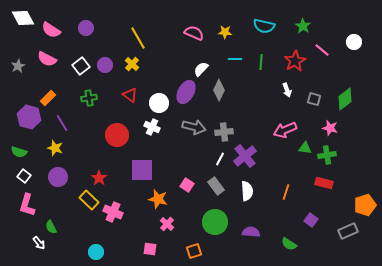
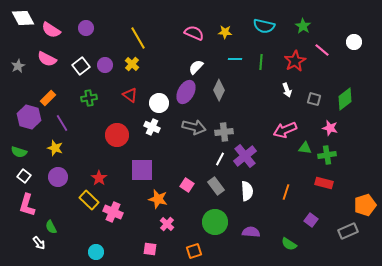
white semicircle at (201, 69): moved 5 px left, 2 px up
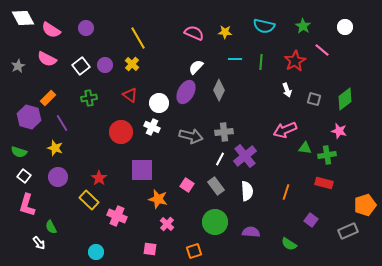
white circle at (354, 42): moved 9 px left, 15 px up
gray arrow at (194, 127): moved 3 px left, 9 px down
pink star at (330, 128): moved 9 px right, 3 px down
red circle at (117, 135): moved 4 px right, 3 px up
pink cross at (113, 212): moved 4 px right, 4 px down
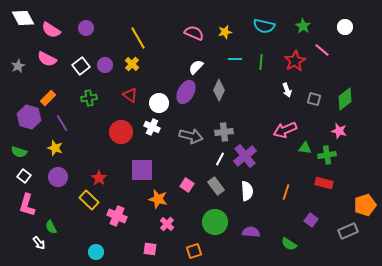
yellow star at (225, 32): rotated 16 degrees counterclockwise
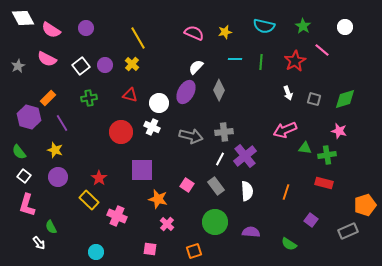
white arrow at (287, 90): moved 1 px right, 3 px down
red triangle at (130, 95): rotated 21 degrees counterclockwise
green diamond at (345, 99): rotated 20 degrees clockwise
yellow star at (55, 148): moved 2 px down
green semicircle at (19, 152): rotated 35 degrees clockwise
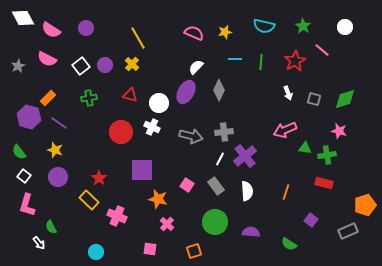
purple line at (62, 123): moved 3 px left; rotated 24 degrees counterclockwise
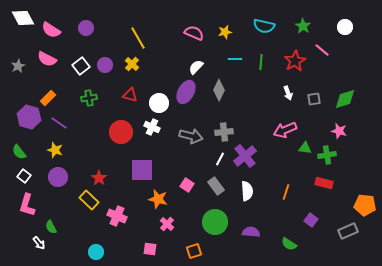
gray square at (314, 99): rotated 24 degrees counterclockwise
orange pentagon at (365, 205): rotated 25 degrees clockwise
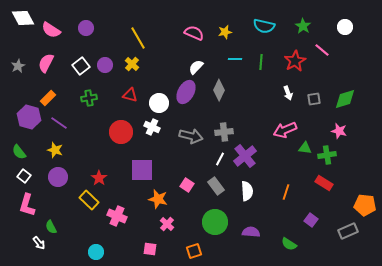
pink semicircle at (47, 59): moved 1 px left, 4 px down; rotated 90 degrees clockwise
red rectangle at (324, 183): rotated 18 degrees clockwise
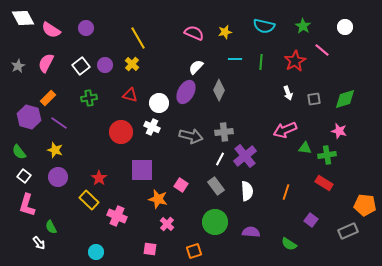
pink square at (187, 185): moved 6 px left
